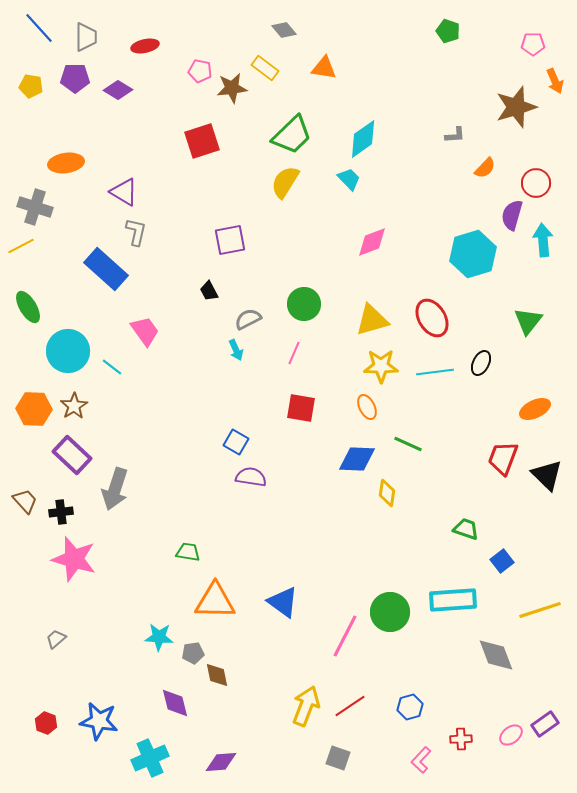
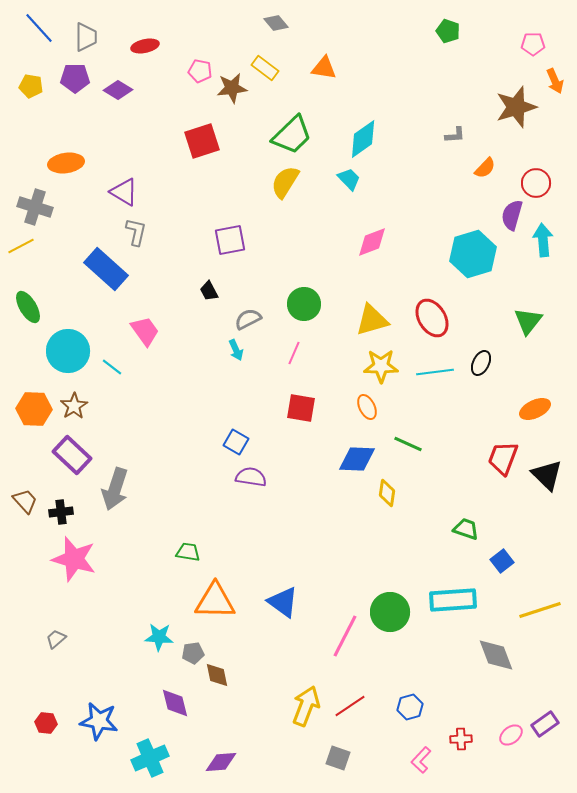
gray diamond at (284, 30): moved 8 px left, 7 px up
red hexagon at (46, 723): rotated 15 degrees counterclockwise
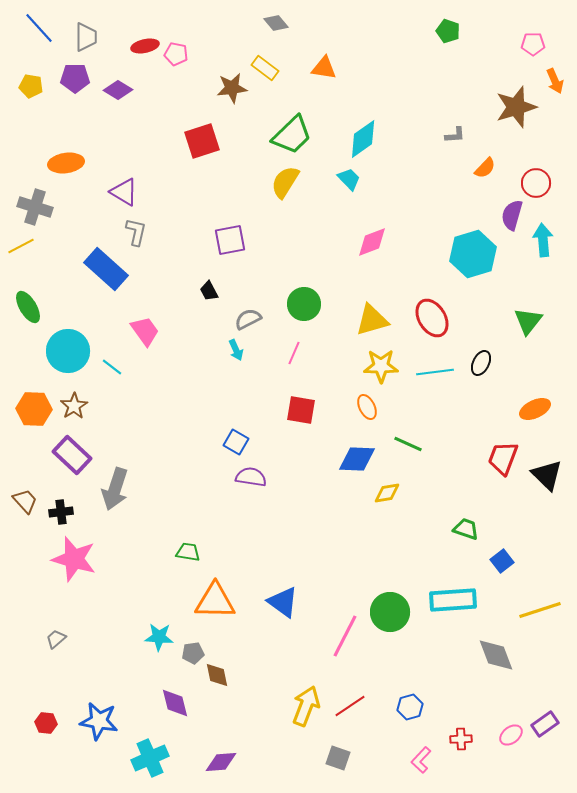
pink pentagon at (200, 71): moved 24 px left, 17 px up
red square at (301, 408): moved 2 px down
yellow diamond at (387, 493): rotated 72 degrees clockwise
